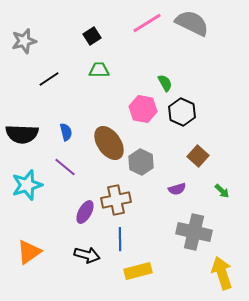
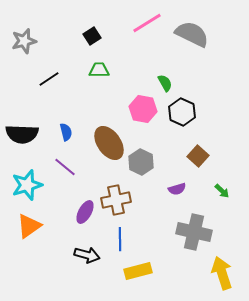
gray semicircle: moved 11 px down
orange triangle: moved 26 px up
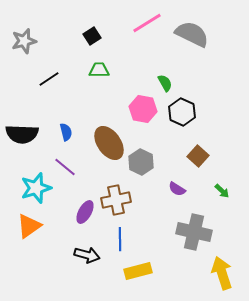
cyan star: moved 9 px right, 3 px down
purple semicircle: rotated 48 degrees clockwise
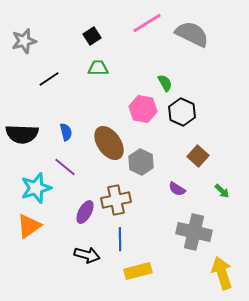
green trapezoid: moved 1 px left, 2 px up
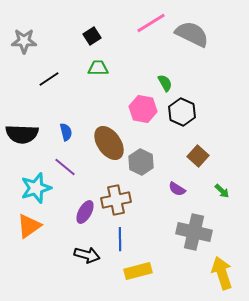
pink line: moved 4 px right
gray star: rotated 15 degrees clockwise
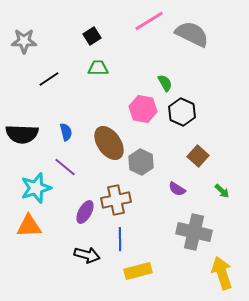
pink line: moved 2 px left, 2 px up
orange triangle: rotated 32 degrees clockwise
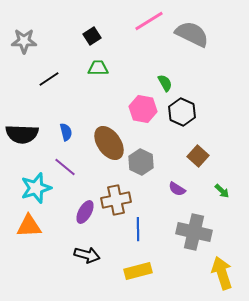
blue line: moved 18 px right, 10 px up
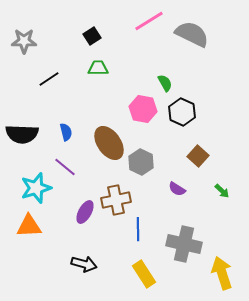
gray cross: moved 10 px left, 12 px down
black arrow: moved 3 px left, 9 px down
yellow rectangle: moved 6 px right, 3 px down; rotated 72 degrees clockwise
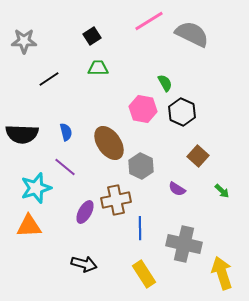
gray hexagon: moved 4 px down
blue line: moved 2 px right, 1 px up
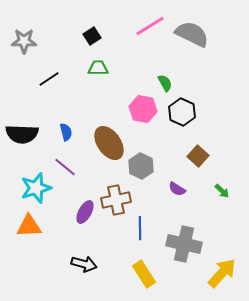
pink line: moved 1 px right, 5 px down
yellow arrow: rotated 60 degrees clockwise
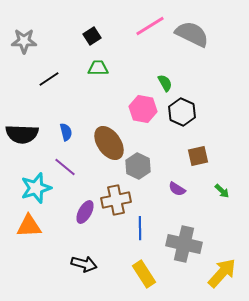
brown square: rotated 35 degrees clockwise
gray hexagon: moved 3 px left
